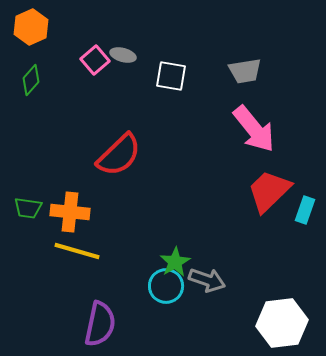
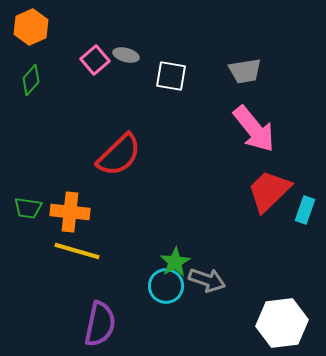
gray ellipse: moved 3 px right
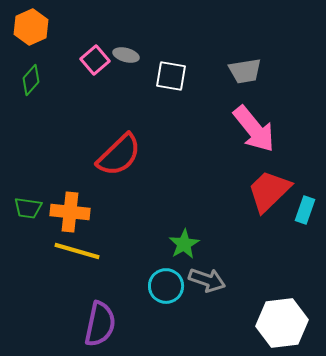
green star: moved 9 px right, 18 px up
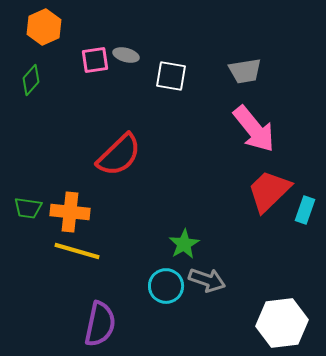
orange hexagon: moved 13 px right
pink square: rotated 32 degrees clockwise
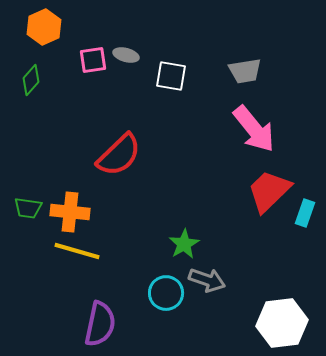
pink square: moved 2 px left
cyan rectangle: moved 3 px down
cyan circle: moved 7 px down
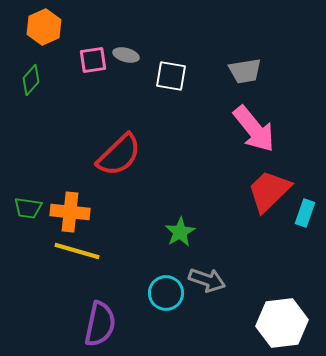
green star: moved 4 px left, 12 px up
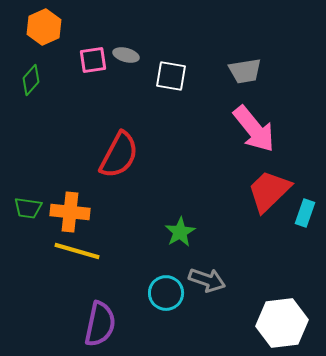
red semicircle: rotated 18 degrees counterclockwise
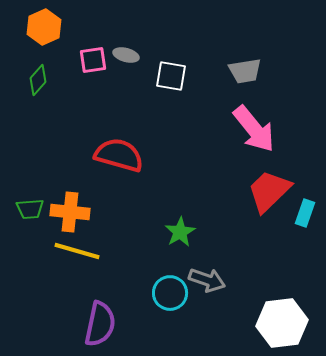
green diamond: moved 7 px right
red semicircle: rotated 102 degrees counterclockwise
green trapezoid: moved 2 px right, 1 px down; rotated 12 degrees counterclockwise
cyan circle: moved 4 px right
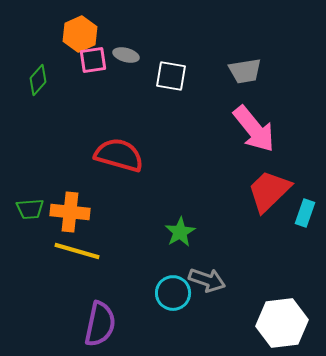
orange hexagon: moved 36 px right, 7 px down
cyan circle: moved 3 px right
